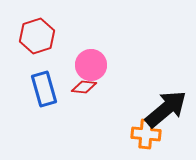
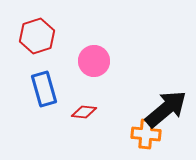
pink circle: moved 3 px right, 4 px up
red diamond: moved 25 px down
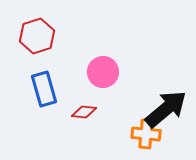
pink circle: moved 9 px right, 11 px down
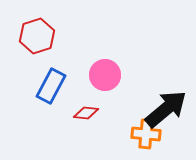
pink circle: moved 2 px right, 3 px down
blue rectangle: moved 7 px right, 3 px up; rotated 44 degrees clockwise
red diamond: moved 2 px right, 1 px down
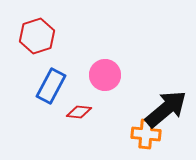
red diamond: moved 7 px left, 1 px up
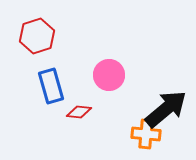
pink circle: moved 4 px right
blue rectangle: rotated 44 degrees counterclockwise
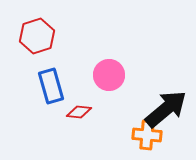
orange cross: moved 1 px right, 1 px down
